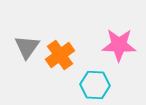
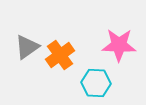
gray triangle: rotated 20 degrees clockwise
cyan hexagon: moved 1 px right, 2 px up
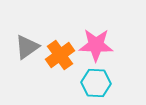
pink star: moved 23 px left
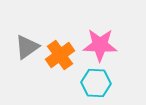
pink star: moved 4 px right
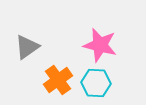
pink star: rotated 12 degrees clockwise
orange cross: moved 2 px left, 25 px down
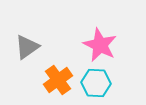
pink star: rotated 12 degrees clockwise
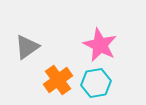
cyan hexagon: rotated 12 degrees counterclockwise
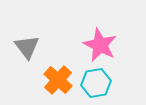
gray triangle: rotated 32 degrees counterclockwise
orange cross: rotated 12 degrees counterclockwise
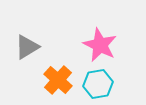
gray triangle: rotated 36 degrees clockwise
cyan hexagon: moved 2 px right, 1 px down
